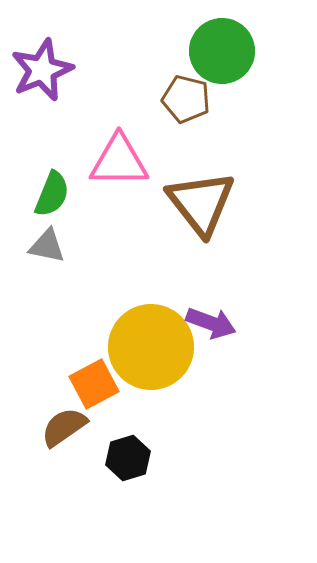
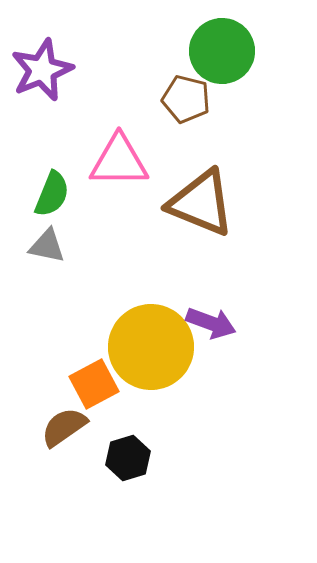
brown triangle: rotated 30 degrees counterclockwise
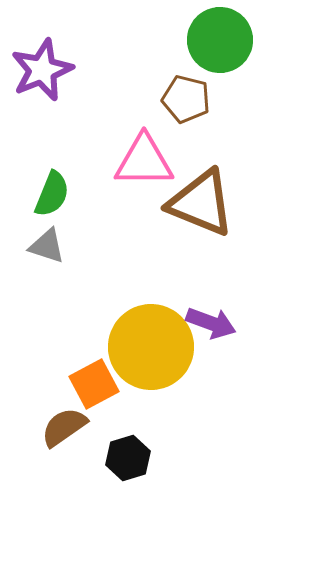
green circle: moved 2 px left, 11 px up
pink triangle: moved 25 px right
gray triangle: rotated 6 degrees clockwise
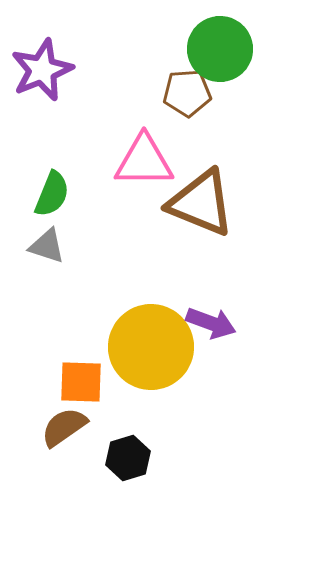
green circle: moved 9 px down
brown pentagon: moved 1 px right, 6 px up; rotated 18 degrees counterclockwise
orange square: moved 13 px left, 2 px up; rotated 30 degrees clockwise
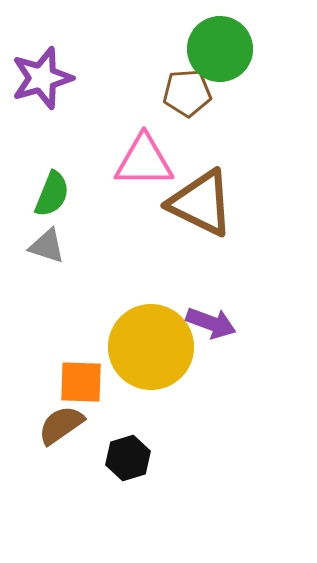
purple star: moved 8 px down; rotated 6 degrees clockwise
brown triangle: rotated 4 degrees clockwise
brown semicircle: moved 3 px left, 2 px up
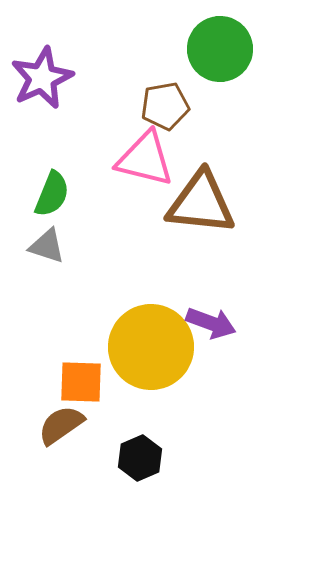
purple star: rotated 8 degrees counterclockwise
brown pentagon: moved 22 px left, 13 px down; rotated 6 degrees counterclockwise
pink triangle: moved 1 px right, 2 px up; rotated 14 degrees clockwise
brown triangle: rotated 20 degrees counterclockwise
black hexagon: moved 12 px right; rotated 6 degrees counterclockwise
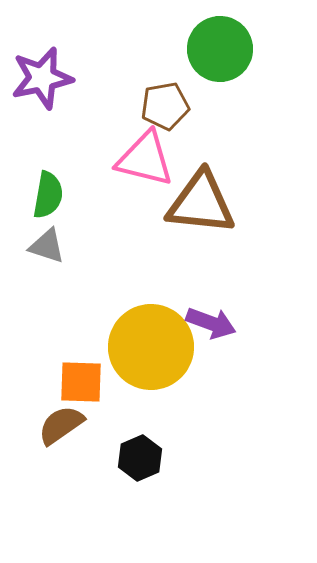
purple star: rotated 12 degrees clockwise
green semicircle: moved 4 px left, 1 px down; rotated 12 degrees counterclockwise
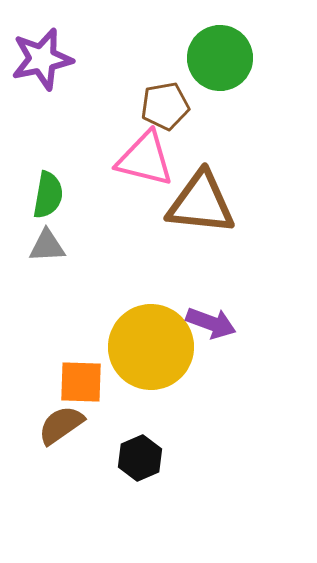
green circle: moved 9 px down
purple star: moved 19 px up
gray triangle: rotated 21 degrees counterclockwise
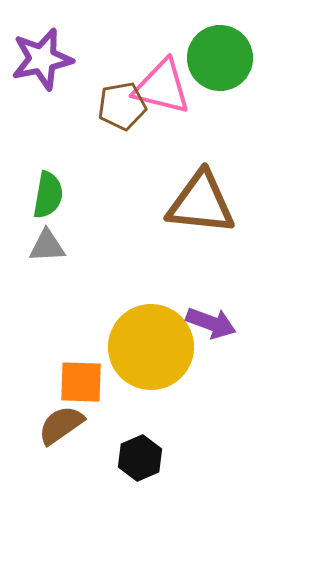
brown pentagon: moved 43 px left
pink triangle: moved 17 px right, 72 px up
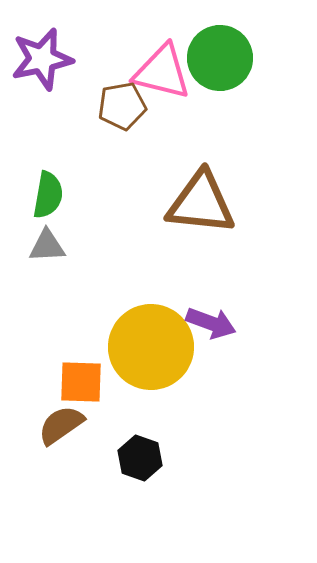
pink triangle: moved 15 px up
black hexagon: rotated 18 degrees counterclockwise
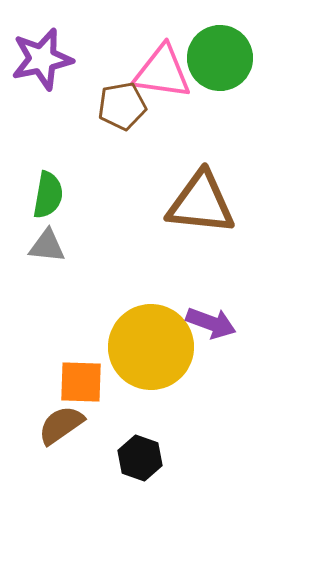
pink triangle: rotated 6 degrees counterclockwise
gray triangle: rotated 9 degrees clockwise
